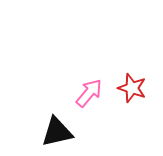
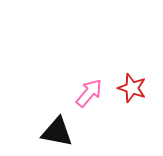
black triangle: rotated 24 degrees clockwise
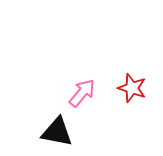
pink arrow: moved 7 px left
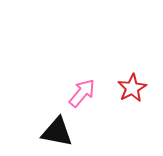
red star: rotated 24 degrees clockwise
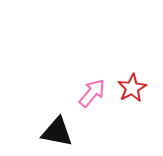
pink arrow: moved 10 px right
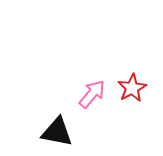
pink arrow: moved 1 px down
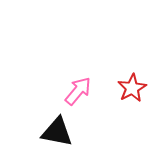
pink arrow: moved 14 px left, 3 px up
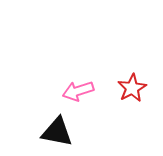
pink arrow: rotated 148 degrees counterclockwise
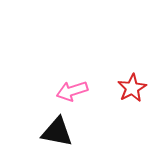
pink arrow: moved 6 px left
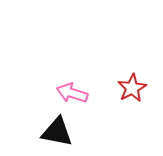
pink arrow: moved 2 px down; rotated 36 degrees clockwise
